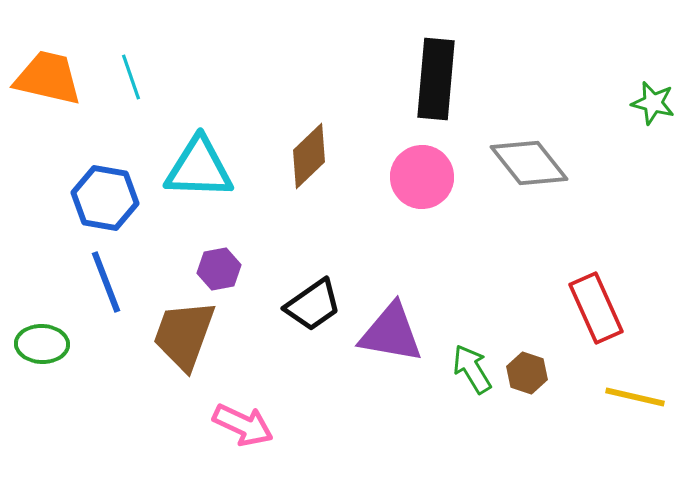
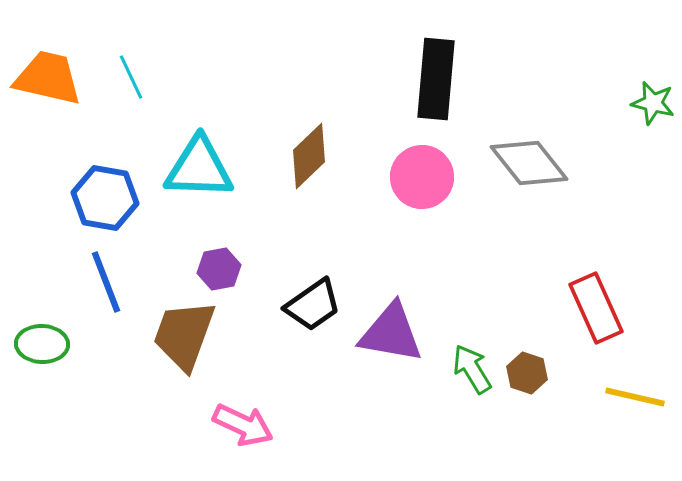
cyan line: rotated 6 degrees counterclockwise
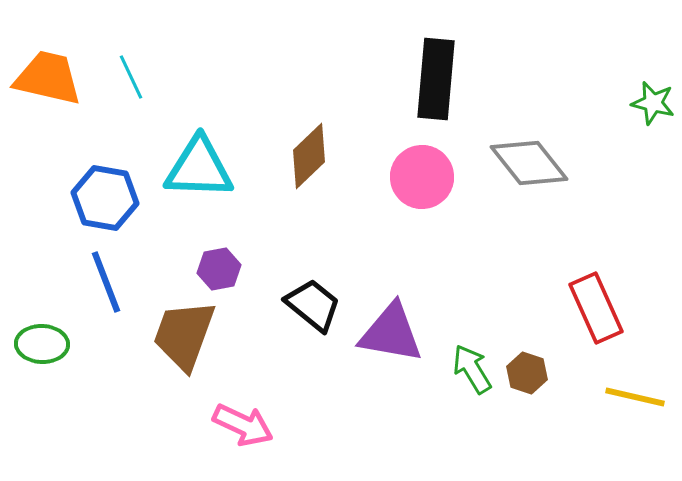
black trapezoid: rotated 106 degrees counterclockwise
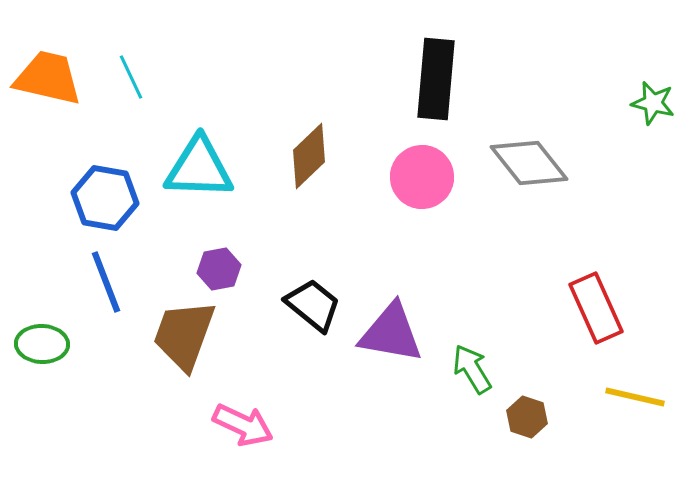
brown hexagon: moved 44 px down
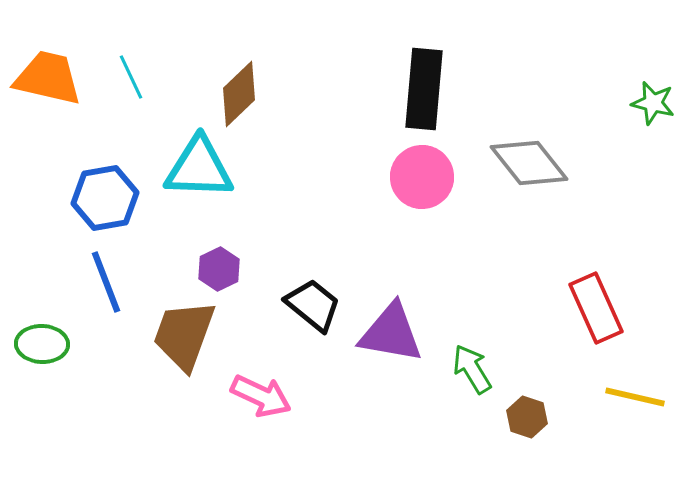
black rectangle: moved 12 px left, 10 px down
brown diamond: moved 70 px left, 62 px up
blue hexagon: rotated 20 degrees counterclockwise
purple hexagon: rotated 15 degrees counterclockwise
pink arrow: moved 18 px right, 29 px up
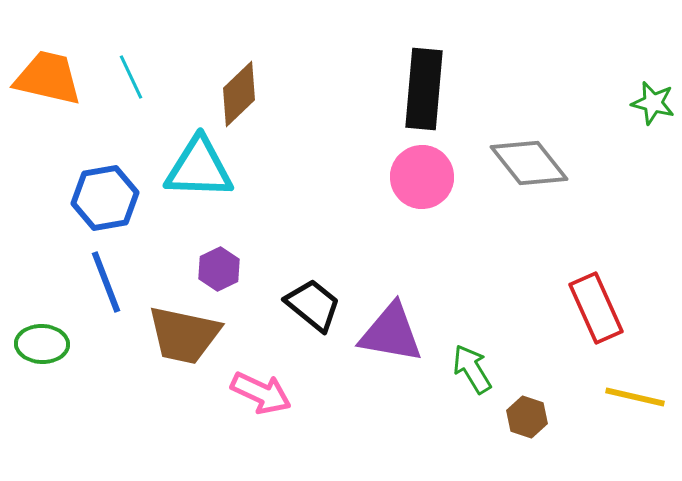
brown trapezoid: rotated 98 degrees counterclockwise
pink arrow: moved 3 px up
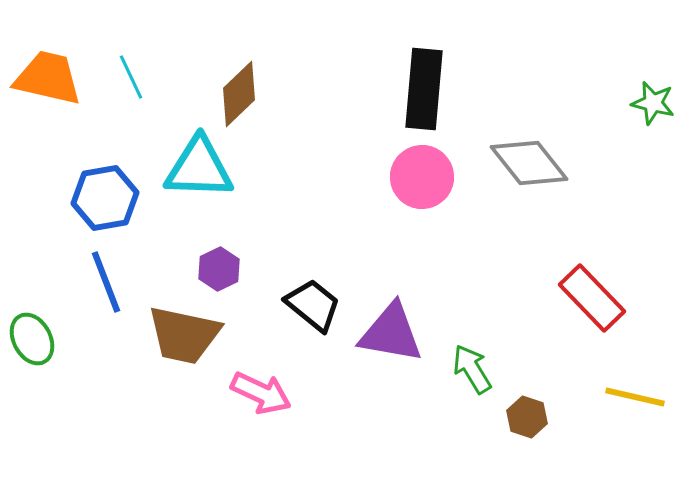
red rectangle: moved 4 px left, 10 px up; rotated 20 degrees counterclockwise
green ellipse: moved 10 px left, 5 px up; rotated 60 degrees clockwise
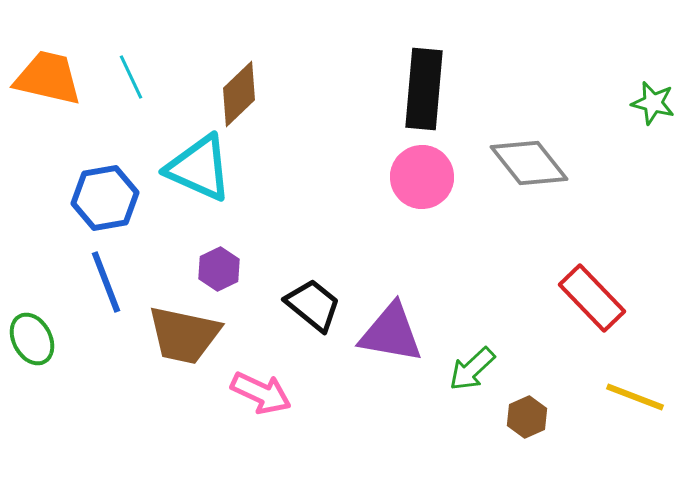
cyan triangle: rotated 22 degrees clockwise
green arrow: rotated 102 degrees counterclockwise
yellow line: rotated 8 degrees clockwise
brown hexagon: rotated 18 degrees clockwise
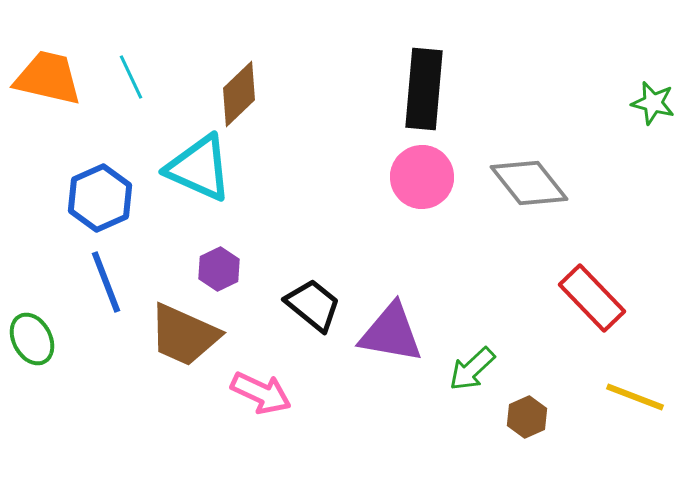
gray diamond: moved 20 px down
blue hexagon: moved 5 px left; rotated 14 degrees counterclockwise
brown trapezoid: rotated 12 degrees clockwise
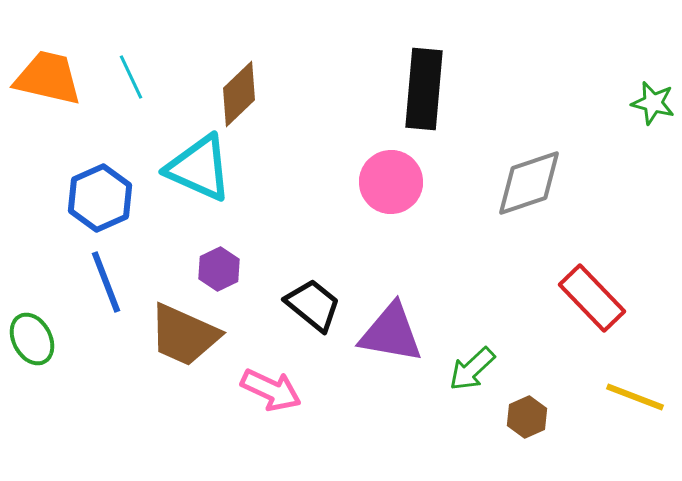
pink circle: moved 31 px left, 5 px down
gray diamond: rotated 70 degrees counterclockwise
pink arrow: moved 10 px right, 3 px up
